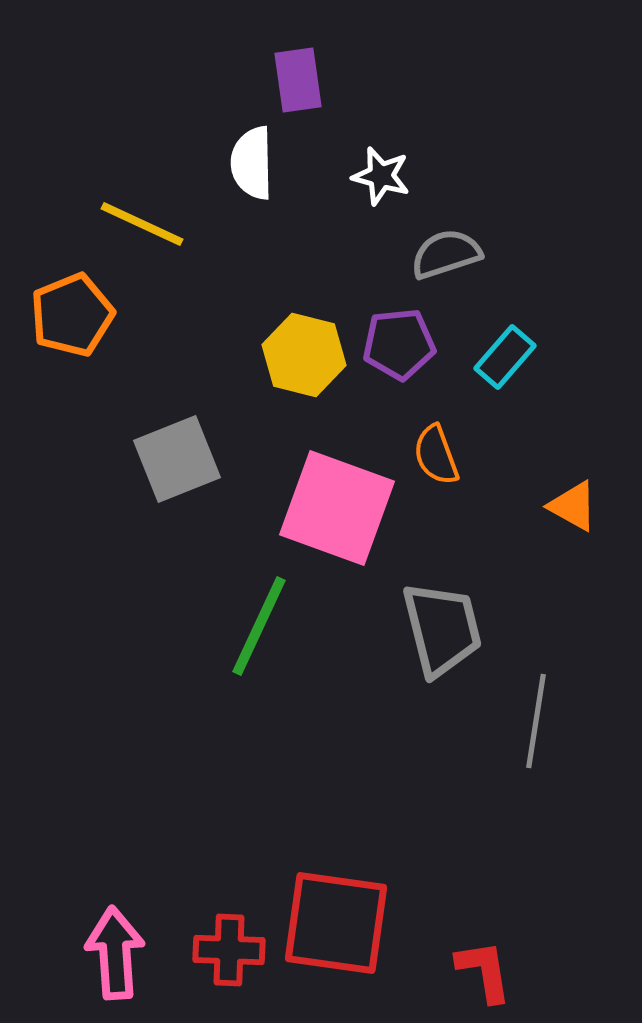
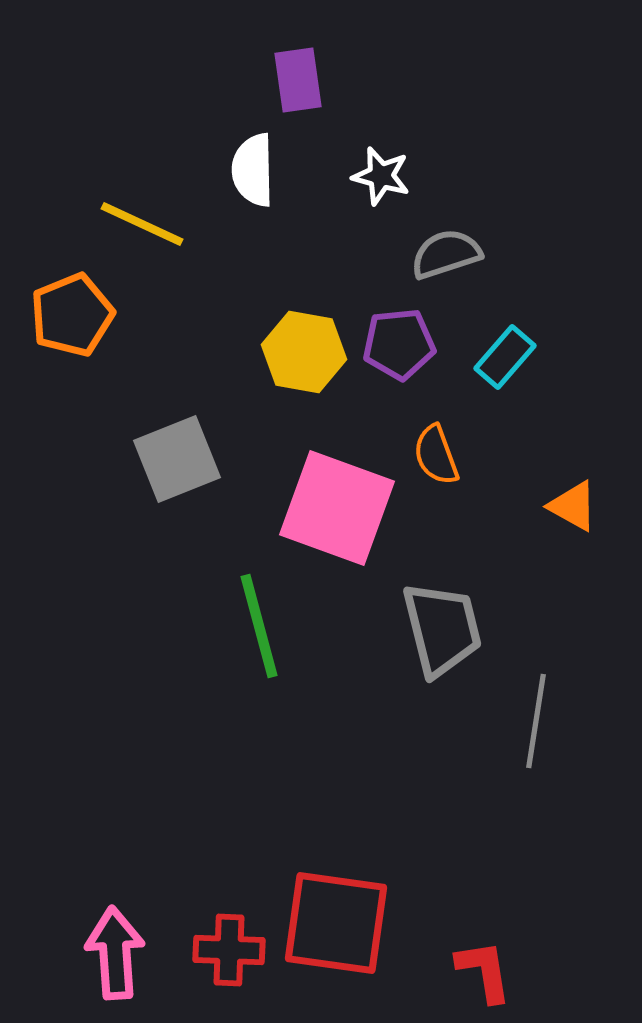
white semicircle: moved 1 px right, 7 px down
yellow hexagon: moved 3 px up; rotated 4 degrees counterclockwise
green line: rotated 40 degrees counterclockwise
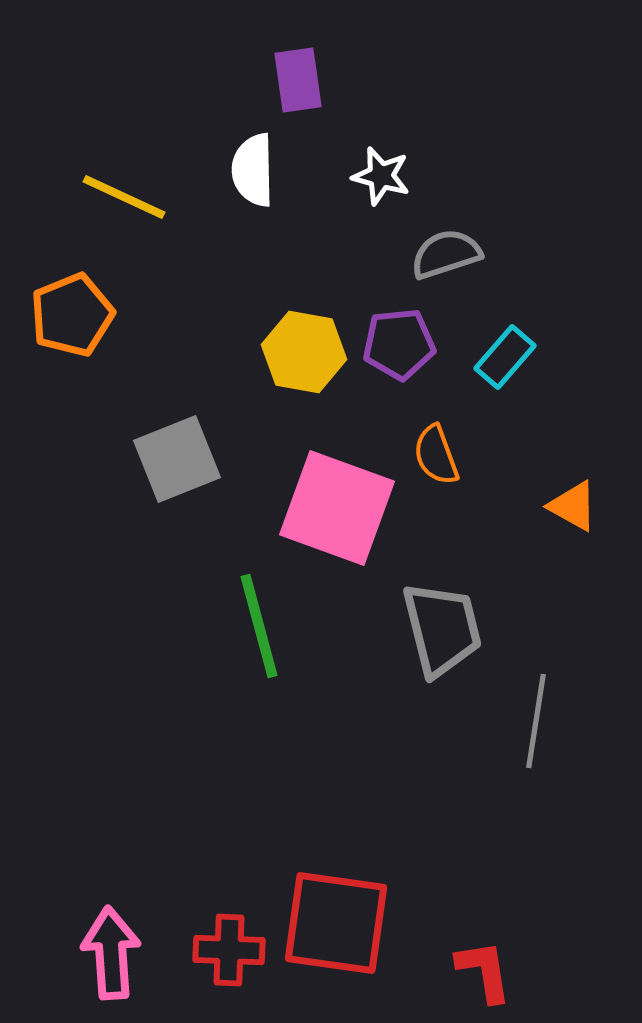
yellow line: moved 18 px left, 27 px up
pink arrow: moved 4 px left
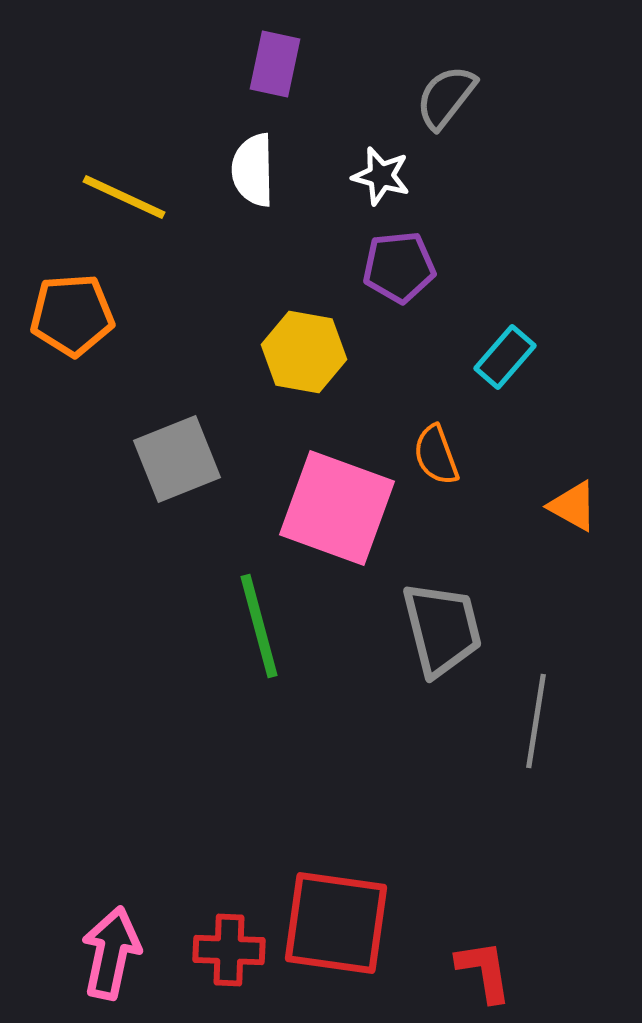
purple rectangle: moved 23 px left, 16 px up; rotated 20 degrees clockwise
gray semicircle: moved 157 px up; rotated 34 degrees counterclockwise
orange pentagon: rotated 18 degrees clockwise
purple pentagon: moved 77 px up
pink arrow: rotated 16 degrees clockwise
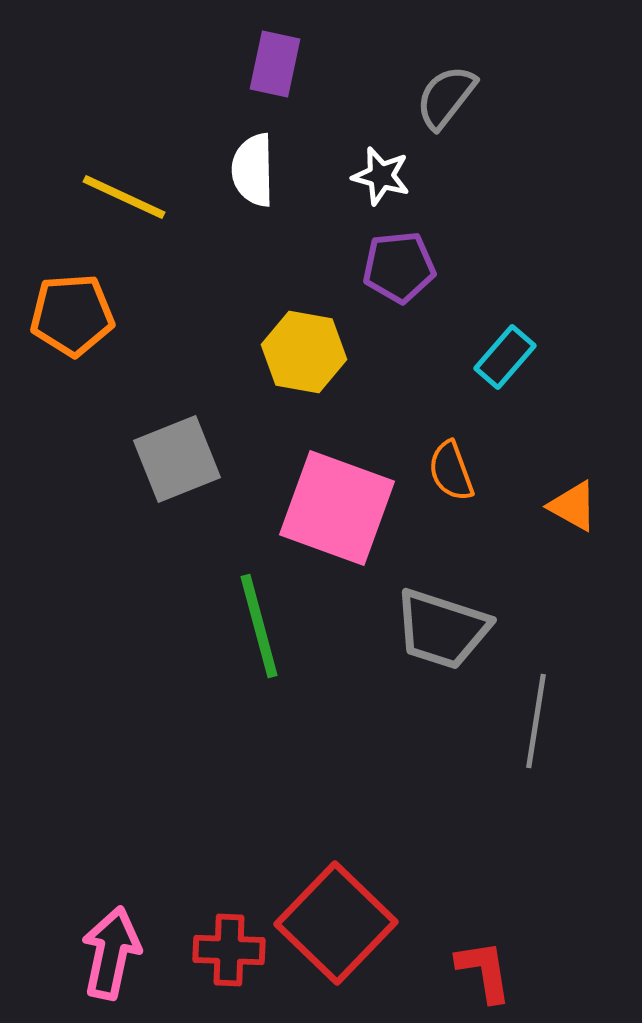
orange semicircle: moved 15 px right, 16 px down
gray trapezoid: rotated 122 degrees clockwise
red square: rotated 36 degrees clockwise
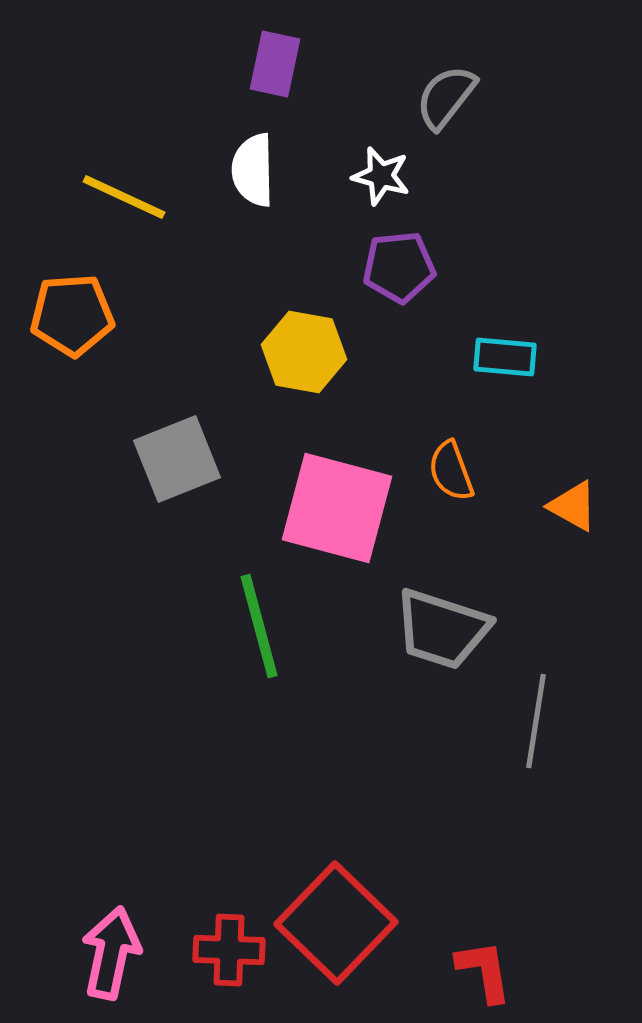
cyan rectangle: rotated 54 degrees clockwise
pink square: rotated 5 degrees counterclockwise
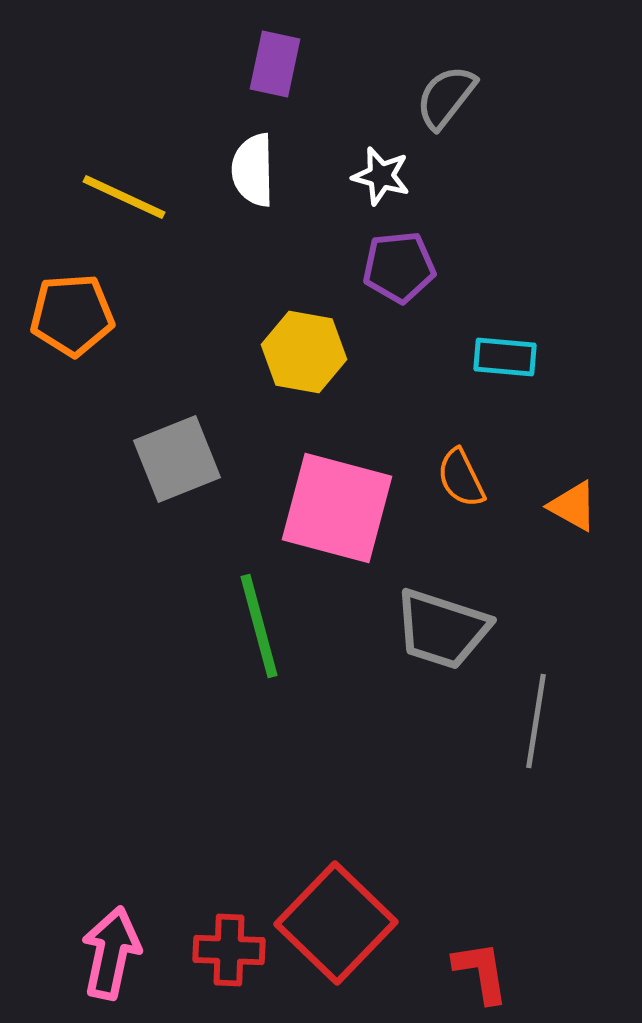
orange semicircle: moved 10 px right, 7 px down; rotated 6 degrees counterclockwise
red L-shape: moved 3 px left, 1 px down
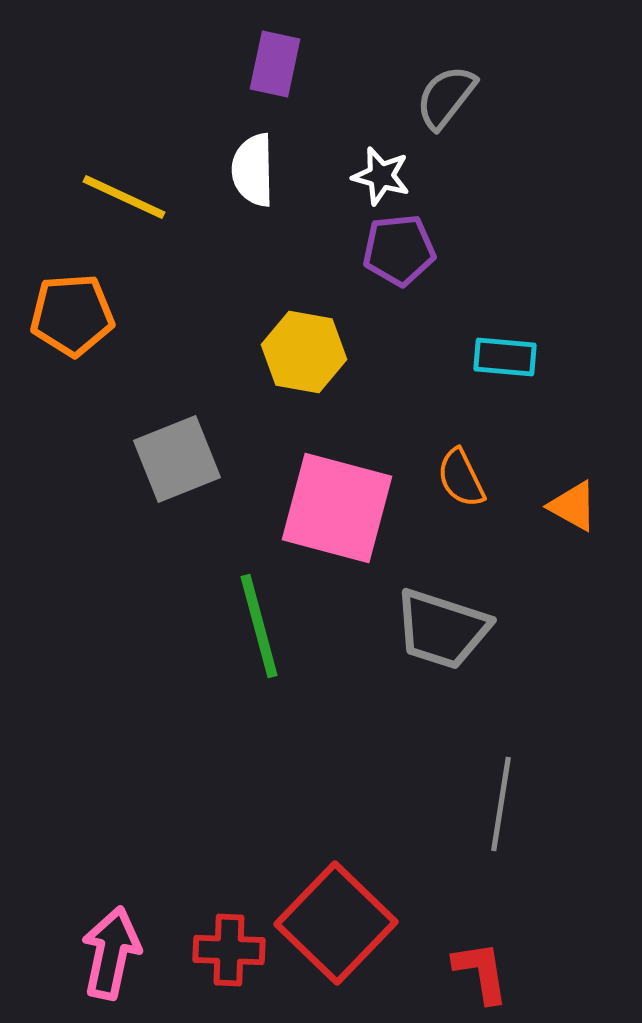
purple pentagon: moved 17 px up
gray line: moved 35 px left, 83 px down
